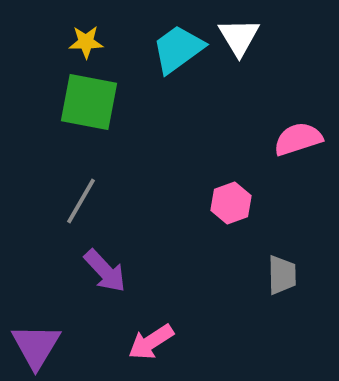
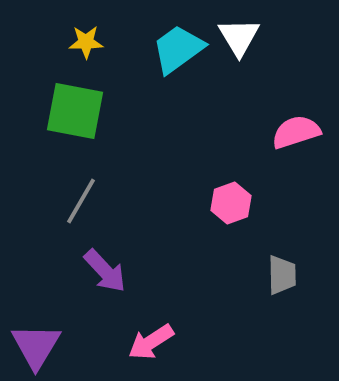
green square: moved 14 px left, 9 px down
pink semicircle: moved 2 px left, 7 px up
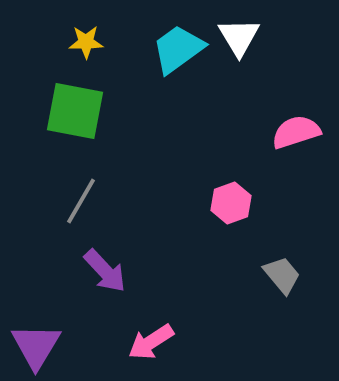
gray trapezoid: rotated 39 degrees counterclockwise
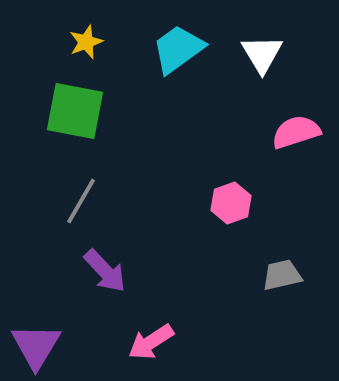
white triangle: moved 23 px right, 17 px down
yellow star: rotated 20 degrees counterclockwise
gray trapezoid: rotated 63 degrees counterclockwise
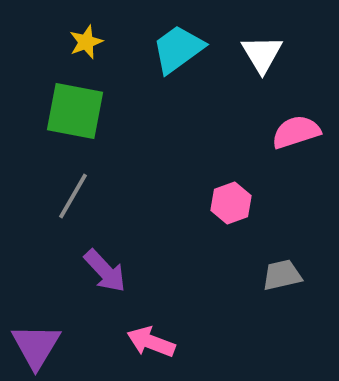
gray line: moved 8 px left, 5 px up
pink arrow: rotated 54 degrees clockwise
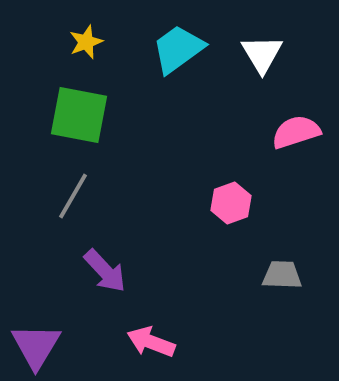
green square: moved 4 px right, 4 px down
gray trapezoid: rotated 15 degrees clockwise
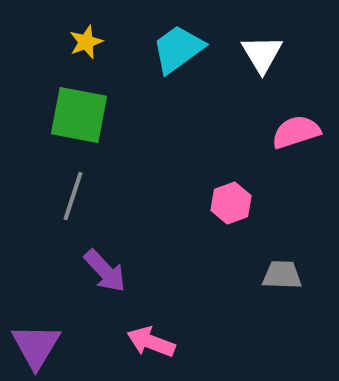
gray line: rotated 12 degrees counterclockwise
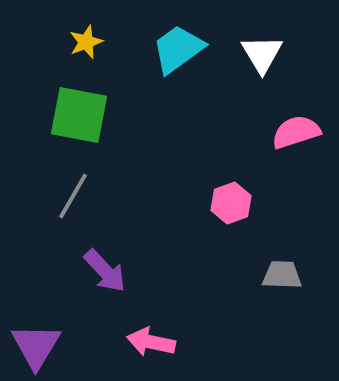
gray line: rotated 12 degrees clockwise
pink arrow: rotated 9 degrees counterclockwise
